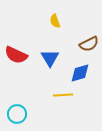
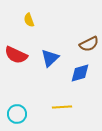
yellow semicircle: moved 26 px left, 1 px up
blue triangle: rotated 18 degrees clockwise
yellow line: moved 1 px left, 12 px down
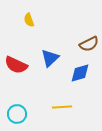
red semicircle: moved 10 px down
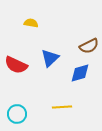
yellow semicircle: moved 2 px right, 3 px down; rotated 120 degrees clockwise
brown semicircle: moved 2 px down
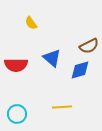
yellow semicircle: rotated 136 degrees counterclockwise
blue triangle: moved 2 px right; rotated 36 degrees counterclockwise
red semicircle: rotated 25 degrees counterclockwise
blue diamond: moved 3 px up
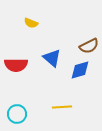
yellow semicircle: rotated 32 degrees counterclockwise
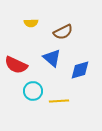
yellow semicircle: rotated 24 degrees counterclockwise
brown semicircle: moved 26 px left, 14 px up
red semicircle: rotated 25 degrees clockwise
yellow line: moved 3 px left, 6 px up
cyan circle: moved 16 px right, 23 px up
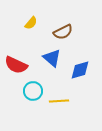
yellow semicircle: rotated 48 degrees counterclockwise
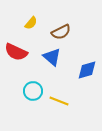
brown semicircle: moved 2 px left
blue triangle: moved 1 px up
red semicircle: moved 13 px up
blue diamond: moved 7 px right
yellow line: rotated 24 degrees clockwise
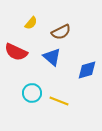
cyan circle: moved 1 px left, 2 px down
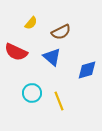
yellow line: rotated 48 degrees clockwise
